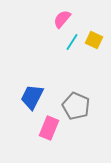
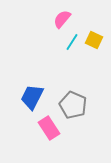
gray pentagon: moved 3 px left, 1 px up
pink rectangle: rotated 55 degrees counterclockwise
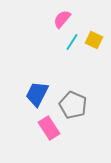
blue trapezoid: moved 5 px right, 3 px up
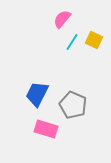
pink rectangle: moved 3 px left, 1 px down; rotated 40 degrees counterclockwise
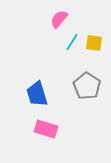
pink semicircle: moved 3 px left
yellow square: moved 3 px down; rotated 18 degrees counterclockwise
blue trapezoid: rotated 44 degrees counterclockwise
gray pentagon: moved 14 px right, 19 px up; rotated 8 degrees clockwise
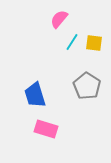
blue trapezoid: moved 2 px left, 1 px down
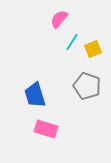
yellow square: moved 1 px left, 6 px down; rotated 30 degrees counterclockwise
gray pentagon: rotated 12 degrees counterclockwise
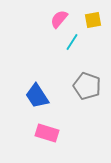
yellow square: moved 29 px up; rotated 12 degrees clockwise
blue trapezoid: moved 2 px right, 1 px down; rotated 16 degrees counterclockwise
pink rectangle: moved 1 px right, 4 px down
